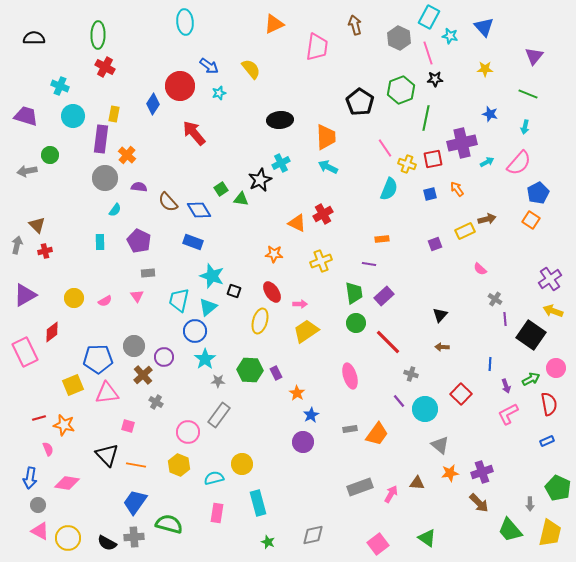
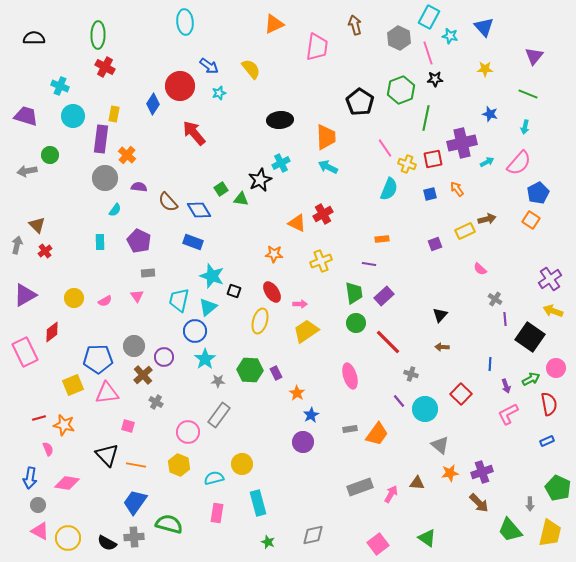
red cross at (45, 251): rotated 24 degrees counterclockwise
black square at (531, 335): moved 1 px left, 2 px down
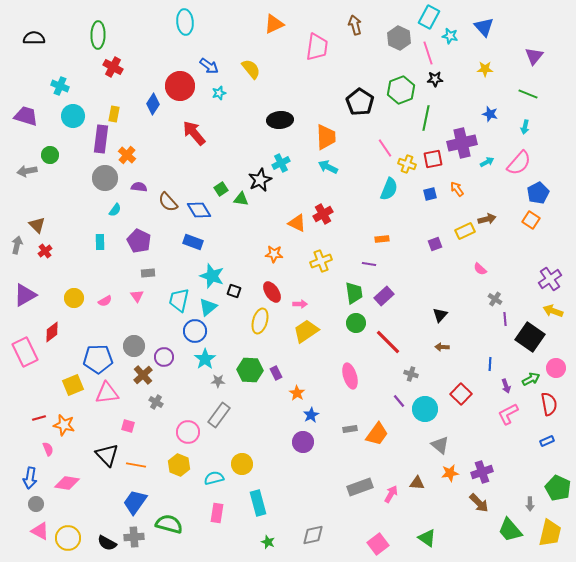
red cross at (105, 67): moved 8 px right
gray circle at (38, 505): moved 2 px left, 1 px up
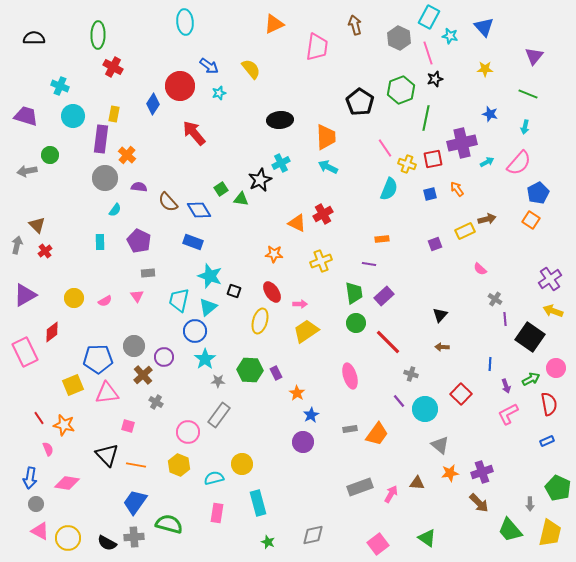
black star at (435, 79): rotated 14 degrees counterclockwise
cyan star at (212, 276): moved 2 px left
red line at (39, 418): rotated 72 degrees clockwise
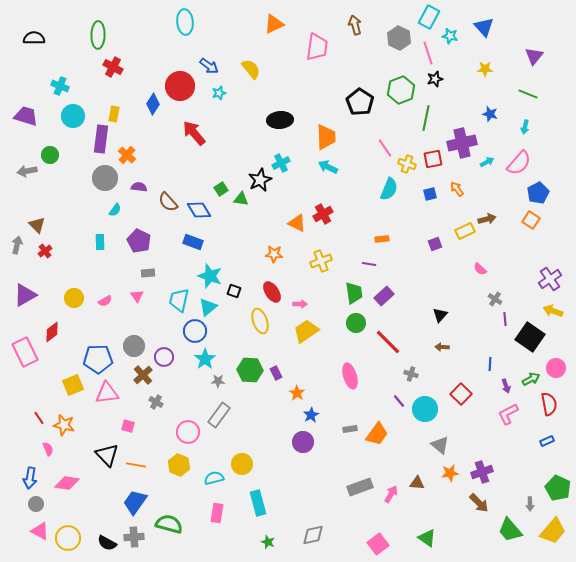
yellow ellipse at (260, 321): rotated 35 degrees counterclockwise
yellow trapezoid at (550, 533): moved 3 px right, 2 px up; rotated 28 degrees clockwise
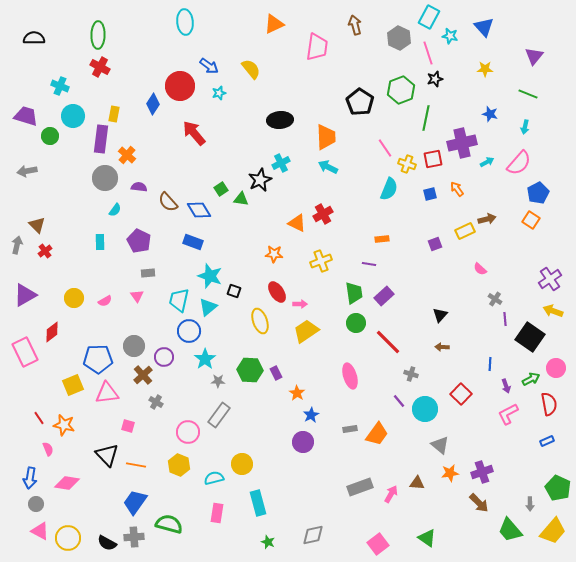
red cross at (113, 67): moved 13 px left
green circle at (50, 155): moved 19 px up
red ellipse at (272, 292): moved 5 px right
blue circle at (195, 331): moved 6 px left
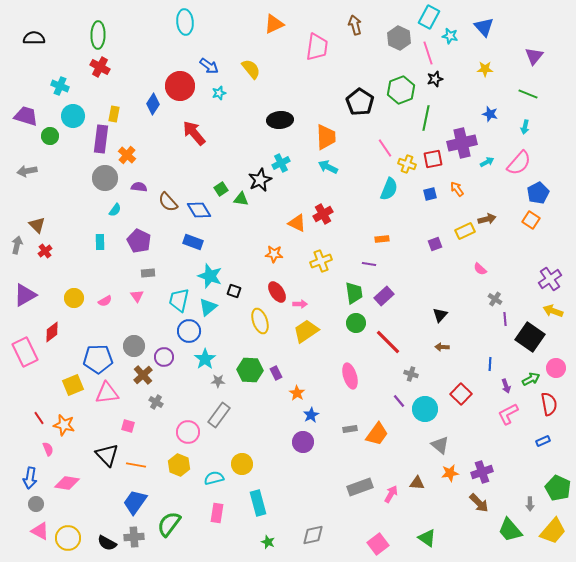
blue rectangle at (547, 441): moved 4 px left
green semicircle at (169, 524): rotated 68 degrees counterclockwise
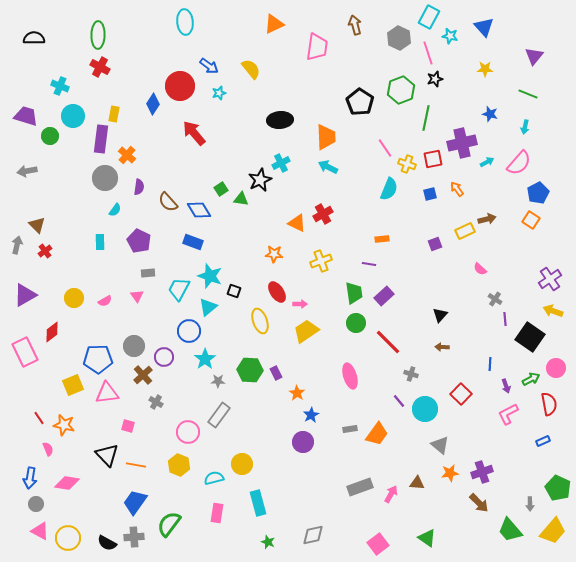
purple semicircle at (139, 187): rotated 91 degrees clockwise
cyan trapezoid at (179, 300): moved 11 px up; rotated 15 degrees clockwise
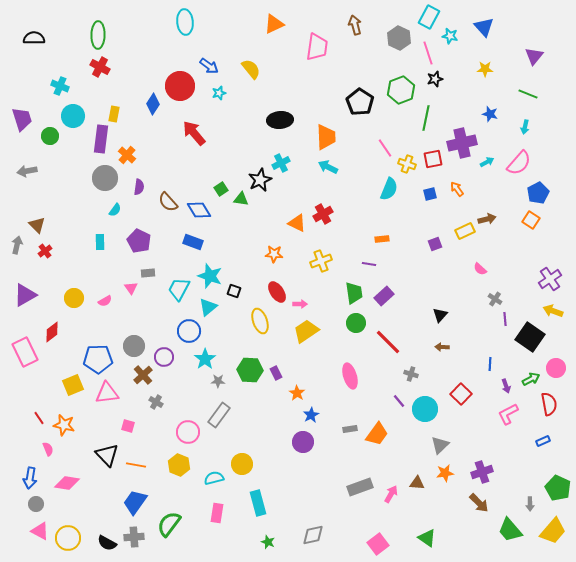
purple trapezoid at (26, 116): moved 4 px left, 3 px down; rotated 55 degrees clockwise
pink triangle at (137, 296): moved 6 px left, 8 px up
gray triangle at (440, 445): rotated 36 degrees clockwise
orange star at (450, 473): moved 5 px left
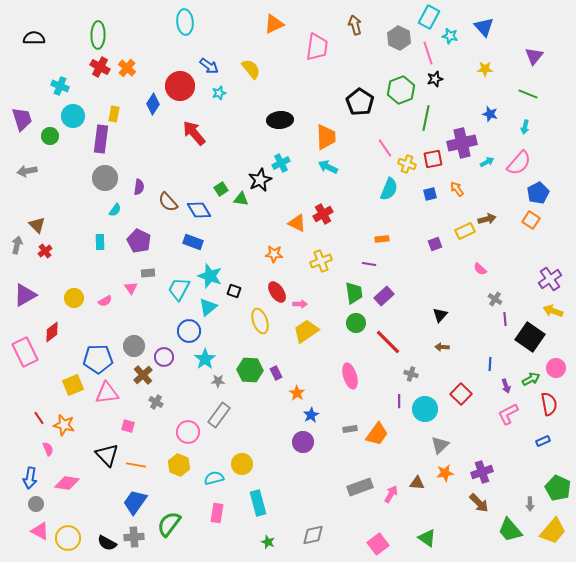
orange cross at (127, 155): moved 87 px up
purple line at (399, 401): rotated 40 degrees clockwise
